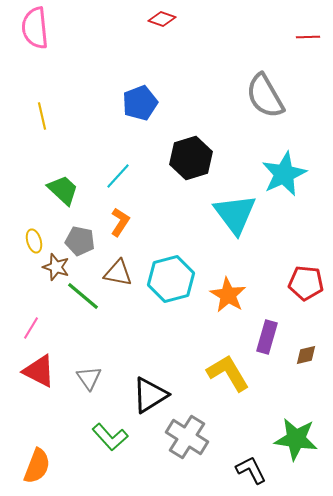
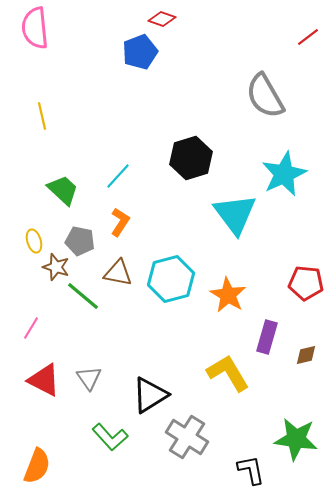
red line: rotated 35 degrees counterclockwise
blue pentagon: moved 51 px up
red triangle: moved 5 px right, 9 px down
black L-shape: rotated 16 degrees clockwise
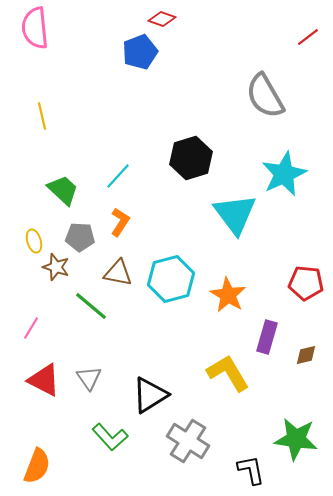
gray pentagon: moved 4 px up; rotated 8 degrees counterclockwise
green line: moved 8 px right, 10 px down
gray cross: moved 1 px right, 4 px down
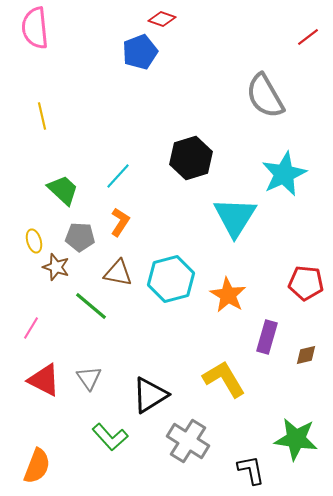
cyan triangle: moved 3 px down; rotated 9 degrees clockwise
yellow L-shape: moved 4 px left, 6 px down
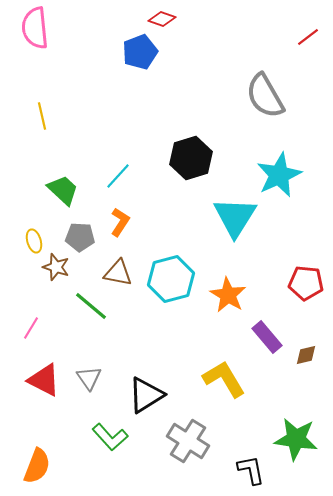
cyan star: moved 5 px left, 1 px down
purple rectangle: rotated 56 degrees counterclockwise
black triangle: moved 4 px left
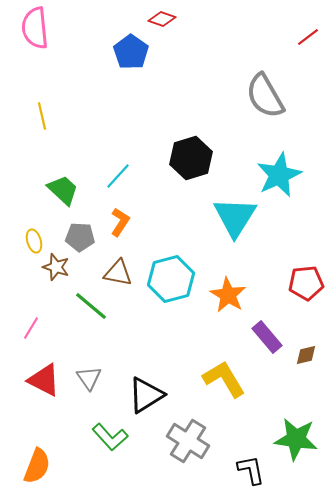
blue pentagon: moved 9 px left; rotated 16 degrees counterclockwise
red pentagon: rotated 12 degrees counterclockwise
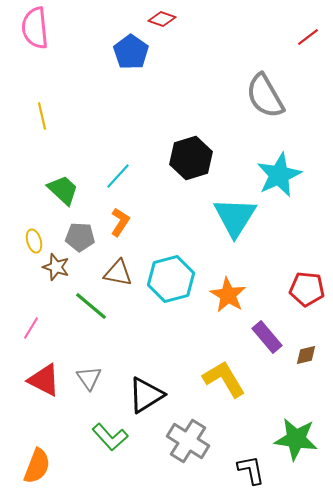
red pentagon: moved 1 px right, 6 px down; rotated 12 degrees clockwise
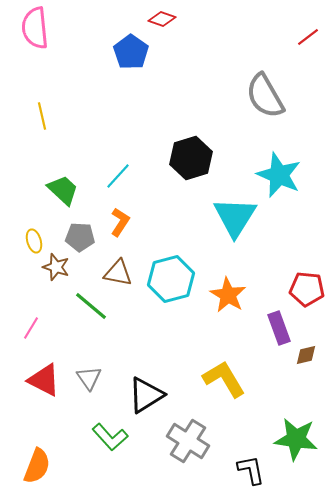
cyan star: rotated 24 degrees counterclockwise
purple rectangle: moved 12 px right, 9 px up; rotated 20 degrees clockwise
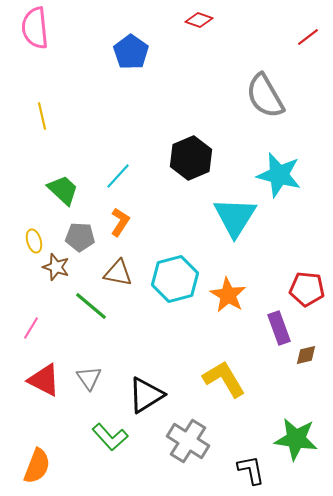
red diamond: moved 37 px right, 1 px down
black hexagon: rotated 6 degrees counterclockwise
cyan star: rotated 9 degrees counterclockwise
cyan hexagon: moved 4 px right
